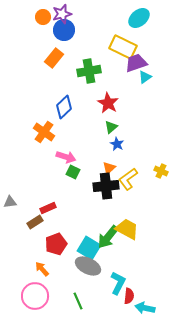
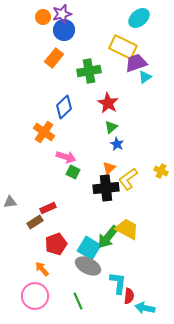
black cross: moved 2 px down
cyan L-shape: rotated 20 degrees counterclockwise
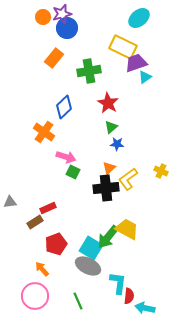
blue circle: moved 3 px right, 2 px up
blue star: rotated 24 degrees counterclockwise
cyan square: moved 2 px right
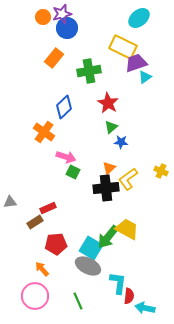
blue star: moved 4 px right, 2 px up
red pentagon: rotated 15 degrees clockwise
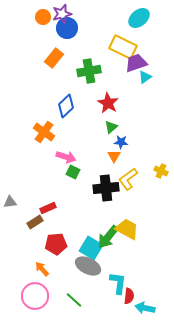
blue diamond: moved 2 px right, 1 px up
orange triangle: moved 5 px right, 12 px up; rotated 16 degrees counterclockwise
green line: moved 4 px left, 1 px up; rotated 24 degrees counterclockwise
